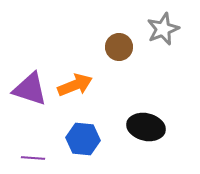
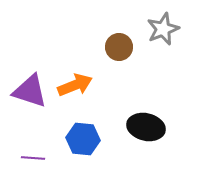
purple triangle: moved 2 px down
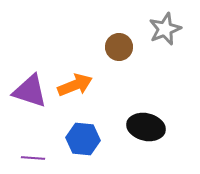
gray star: moved 2 px right
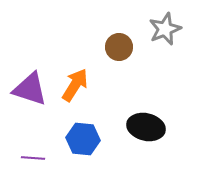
orange arrow: rotated 36 degrees counterclockwise
purple triangle: moved 2 px up
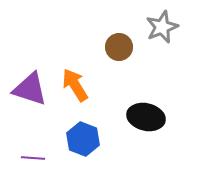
gray star: moved 3 px left, 2 px up
orange arrow: rotated 64 degrees counterclockwise
black ellipse: moved 10 px up
blue hexagon: rotated 16 degrees clockwise
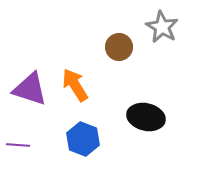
gray star: rotated 20 degrees counterclockwise
purple line: moved 15 px left, 13 px up
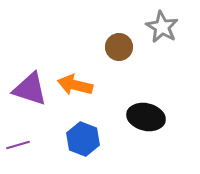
orange arrow: rotated 44 degrees counterclockwise
purple line: rotated 20 degrees counterclockwise
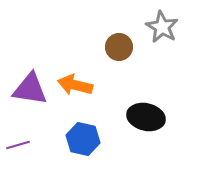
purple triangle: rotated 9 degrees counterclockwise
blue hexagon: rotated 8 degrees counterclockwise
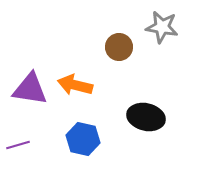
gray star: rotated 20 degrees counterclockwise
